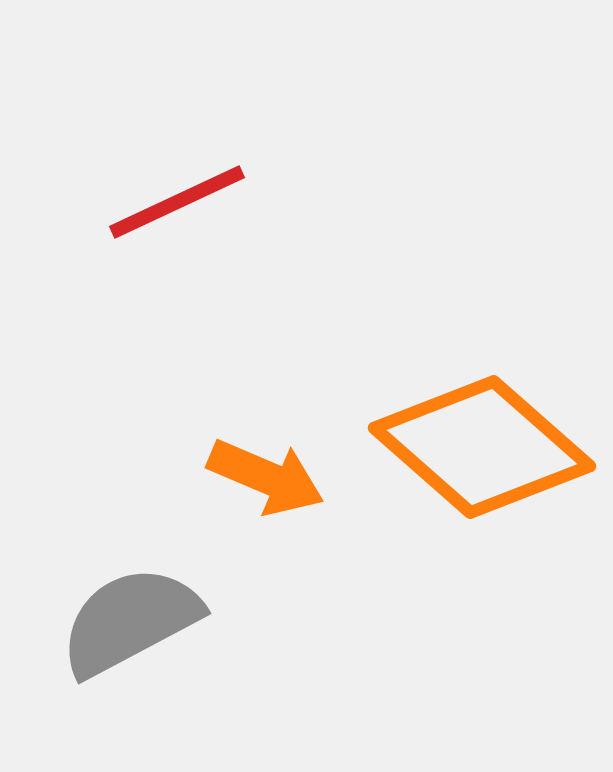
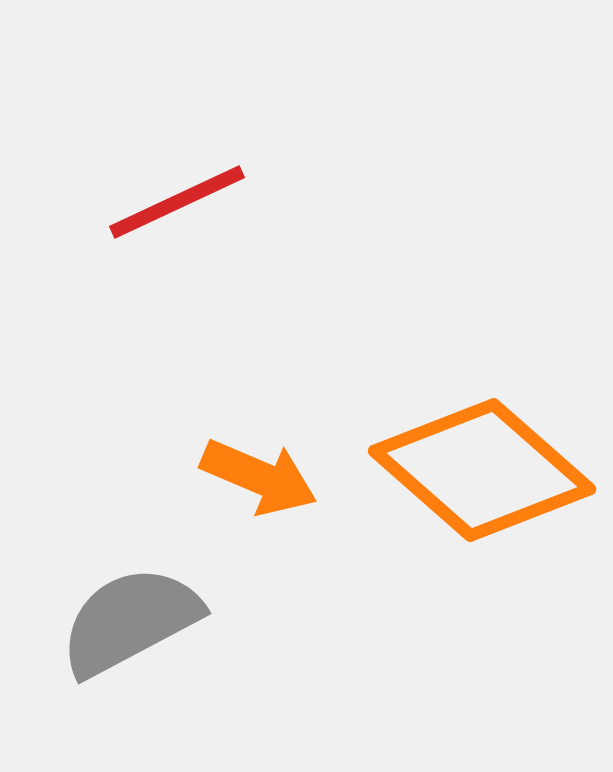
orange diamond: moved 23 px down
orange arrow: moved 7 px left
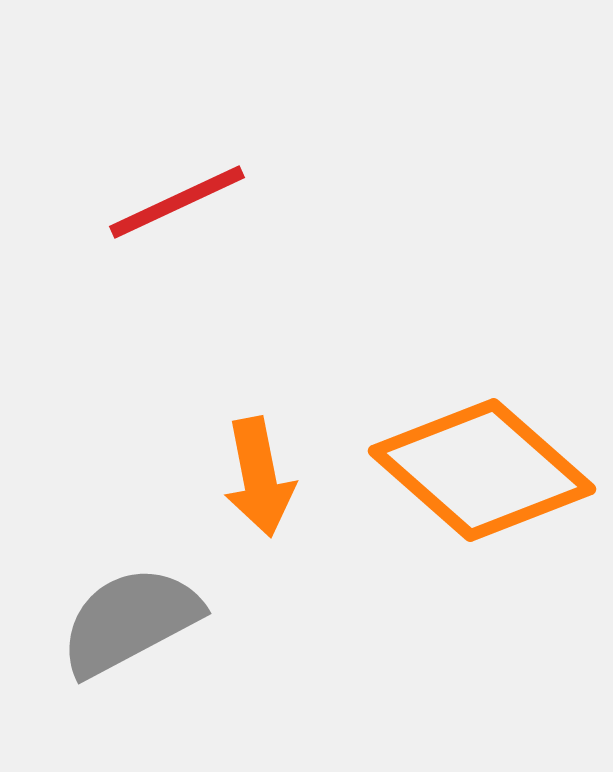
orange arrow: rotated 56 degrees clockwise
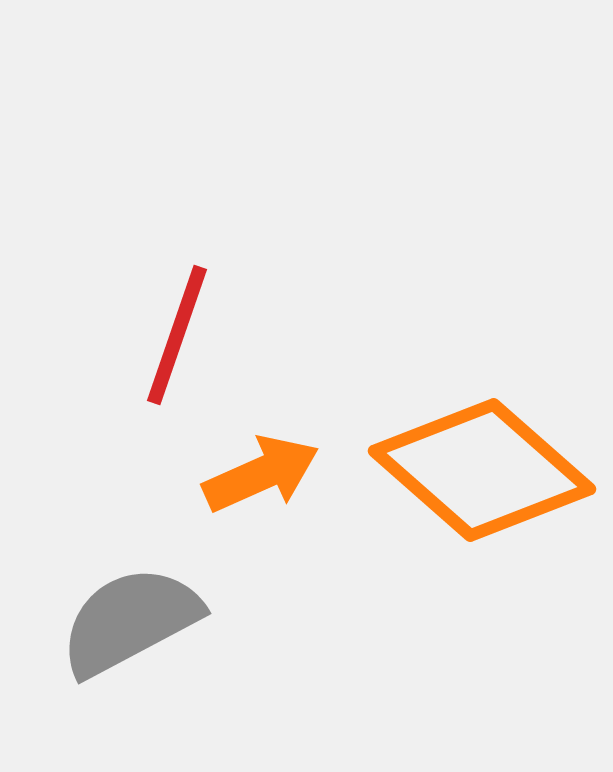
red line: moved 133 px down; rotated 46 degrees counterclockwise
orange arrow: moved 2 px right, 3 px up; rotated 103 degrees counterclockwise
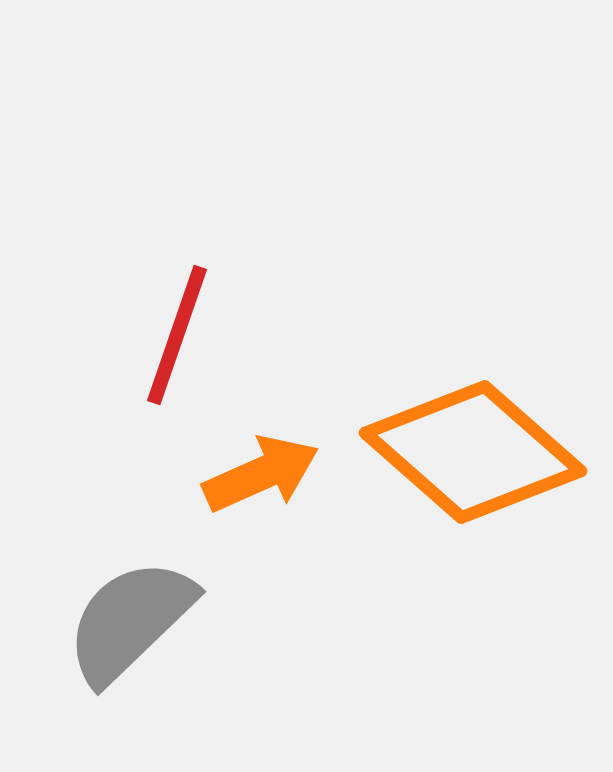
orange diamond: moved 9 px left, 18 px up
gray semicircle: rotated 16 degrees counterclockwise
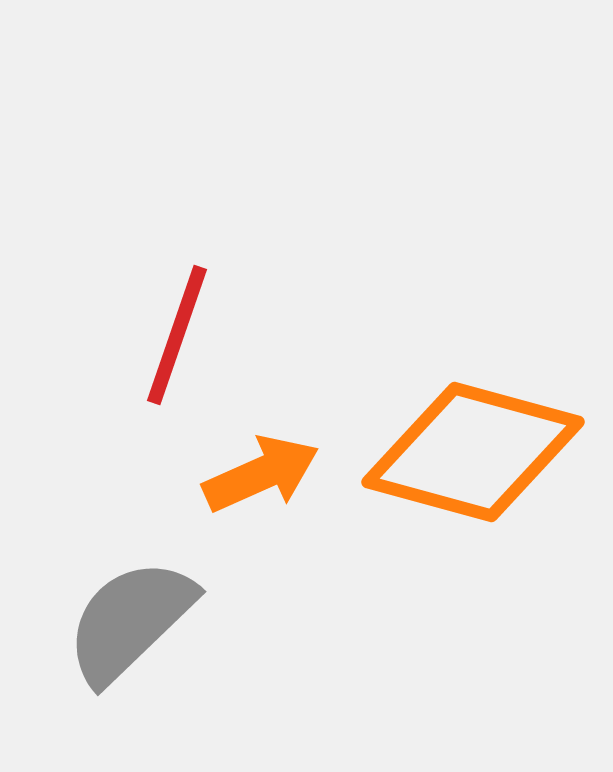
orange diamond: rotated 26 degrees counterclockwise
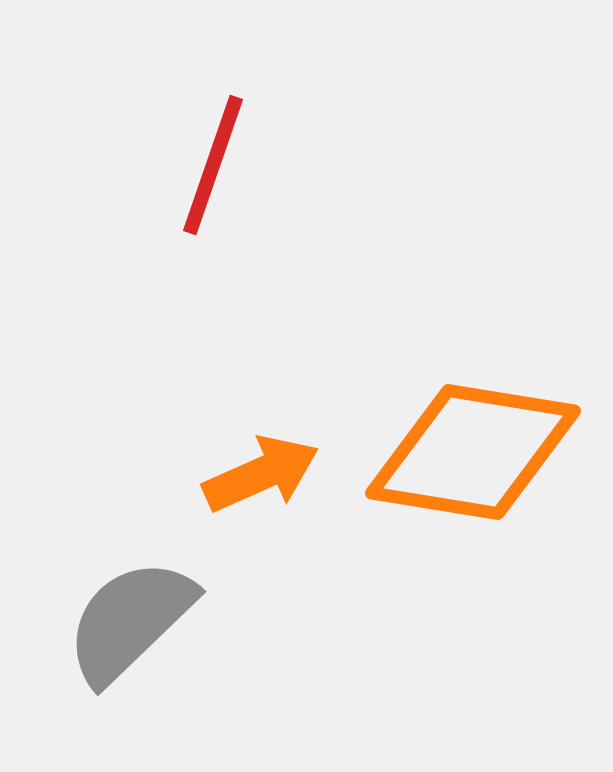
red line: moved 36 px right, 170 px up
orange diamond: rotated 6 degrees counterclockwise
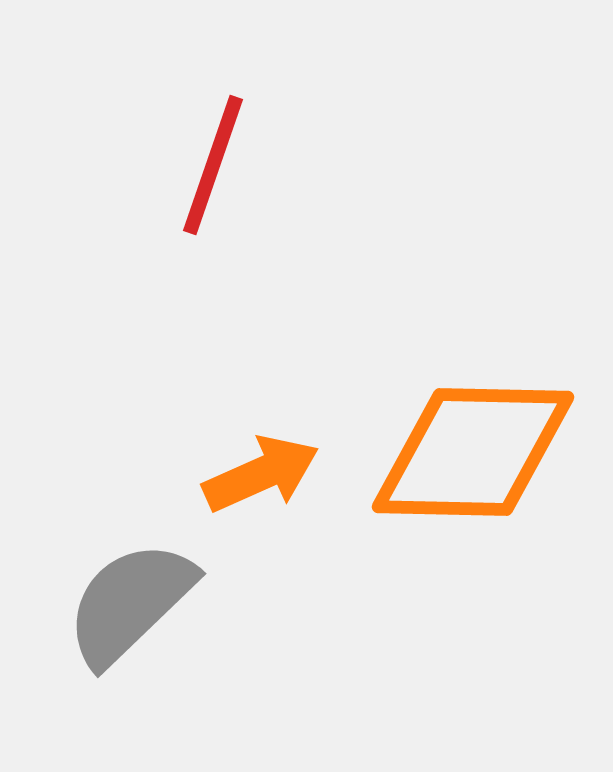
orange diamond: rotated 8 degrees counterclockwise
gray semicircle: moved 18 px up
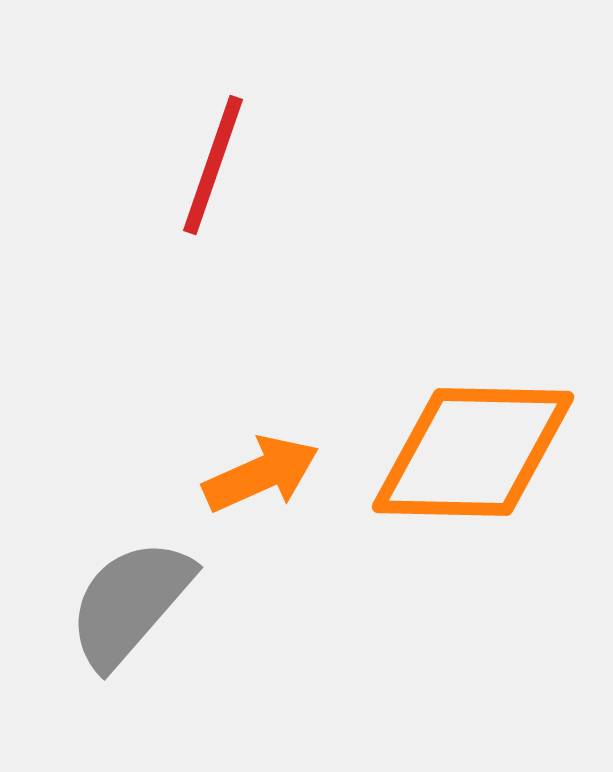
gray semicircle: rotated 5 degrees counterclockwise
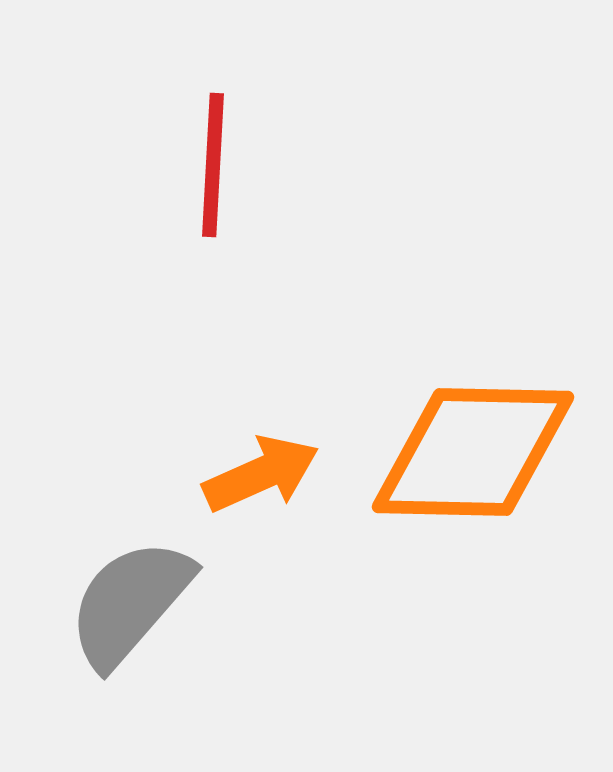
red line: rotated 16 degrees counterclockwise
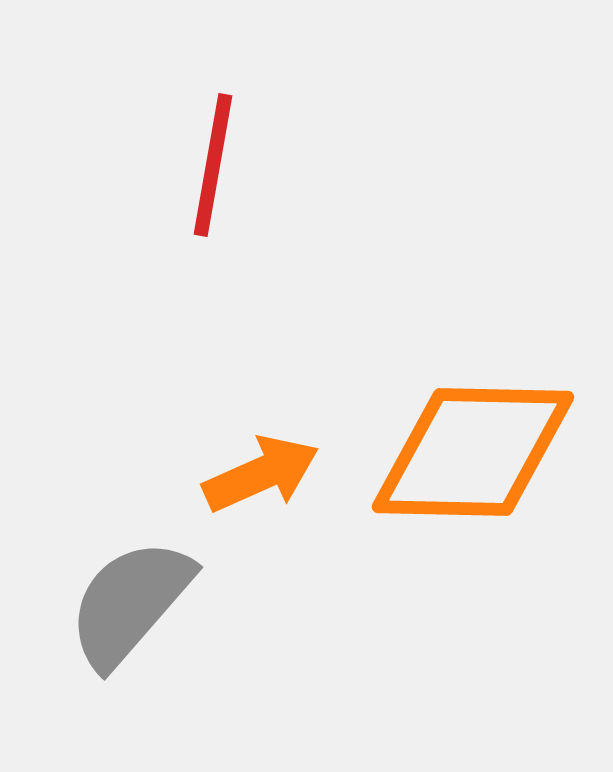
red line: rotated 7 degrees clockwise
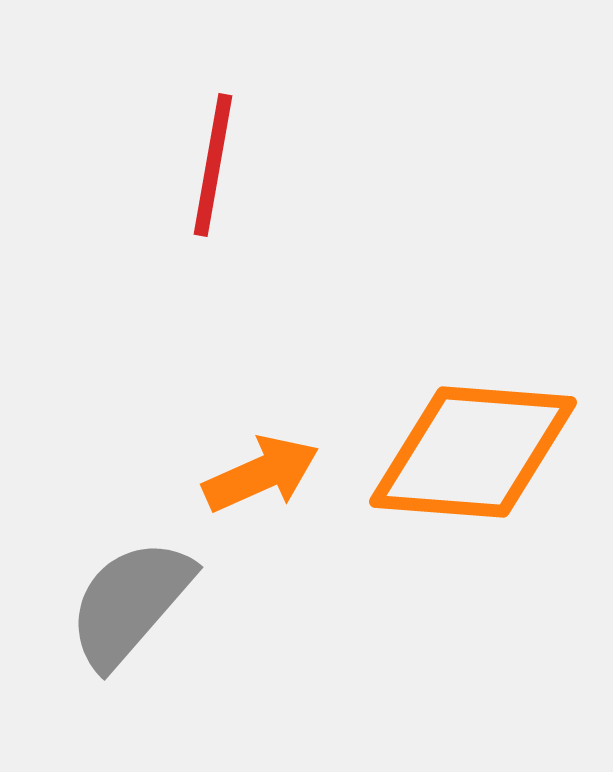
orange diamond: rotated 3 degrees clockwise
